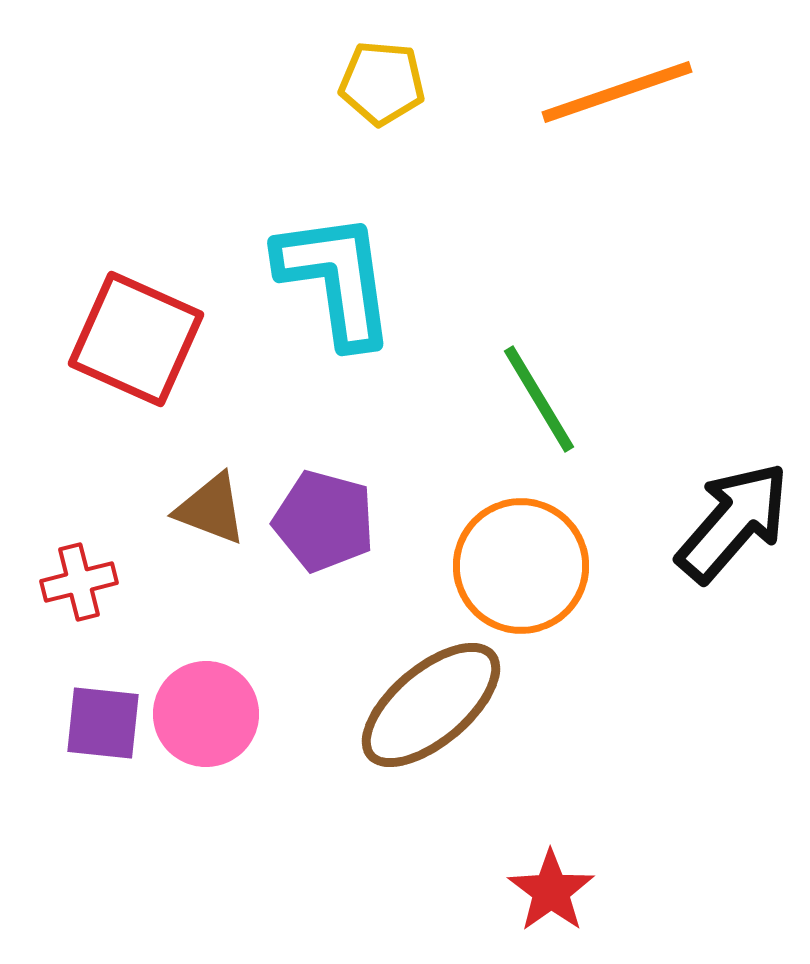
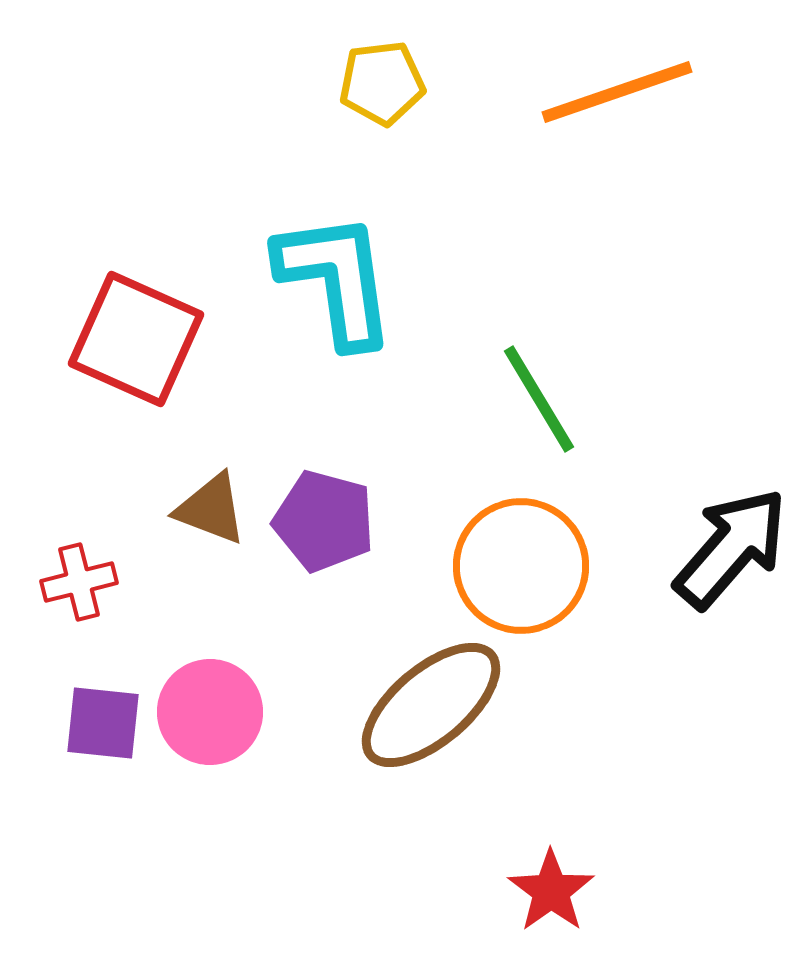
yellow pentagon: rotated 12 degrees counterclockwise
black arrow: moved 2 px left, 26 px down
pink circle: moved 4 px right, 2 px up
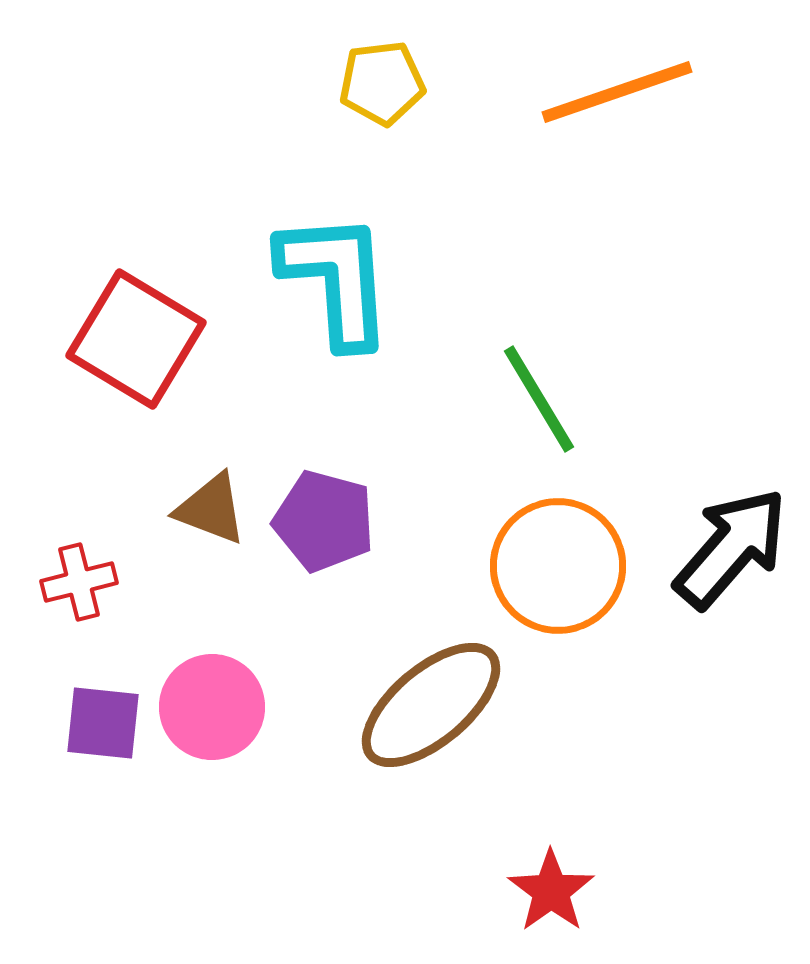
cyan L-shape: rotated 4 degrees clockwise
red square: rotated 7 degrees clockwise
orange circle: moved 37 px right
pink circle: moved 2 px right, 5 px up
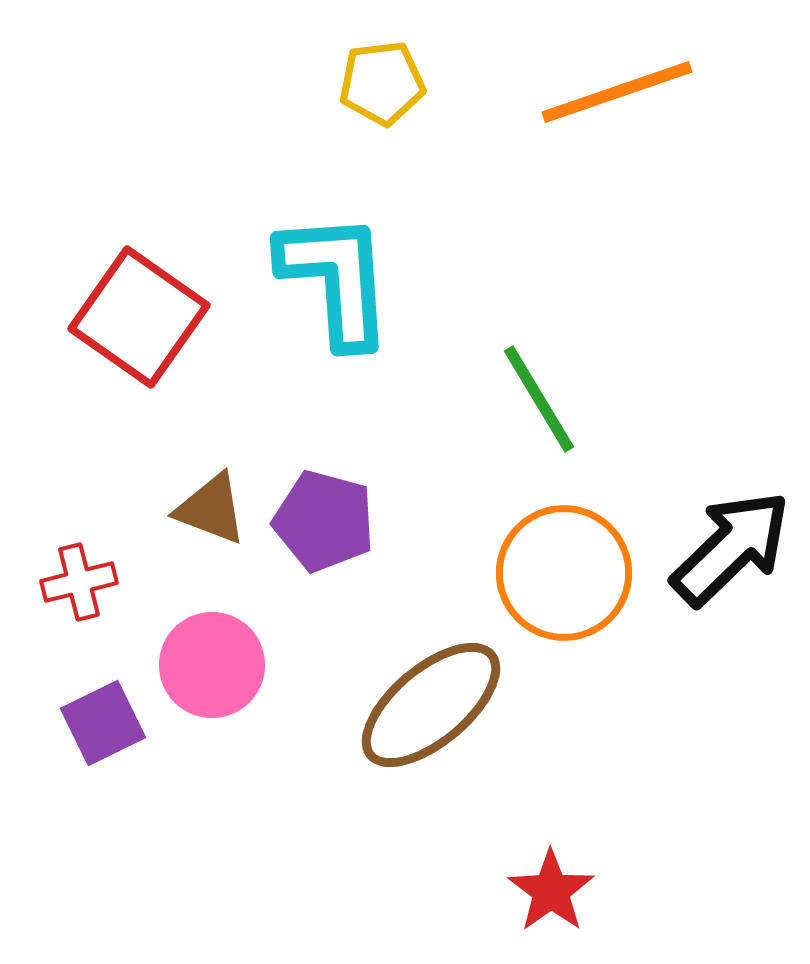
red square: moved 3 px right, 22 px up; rotated 4 degrees clockwise
black arrow: rotated 5 degrees clockwise
orange circle: moved 6 px right, 7 px down
pink circle: moved 42 px up
purple square: rotated 32 degrees counterclockwise
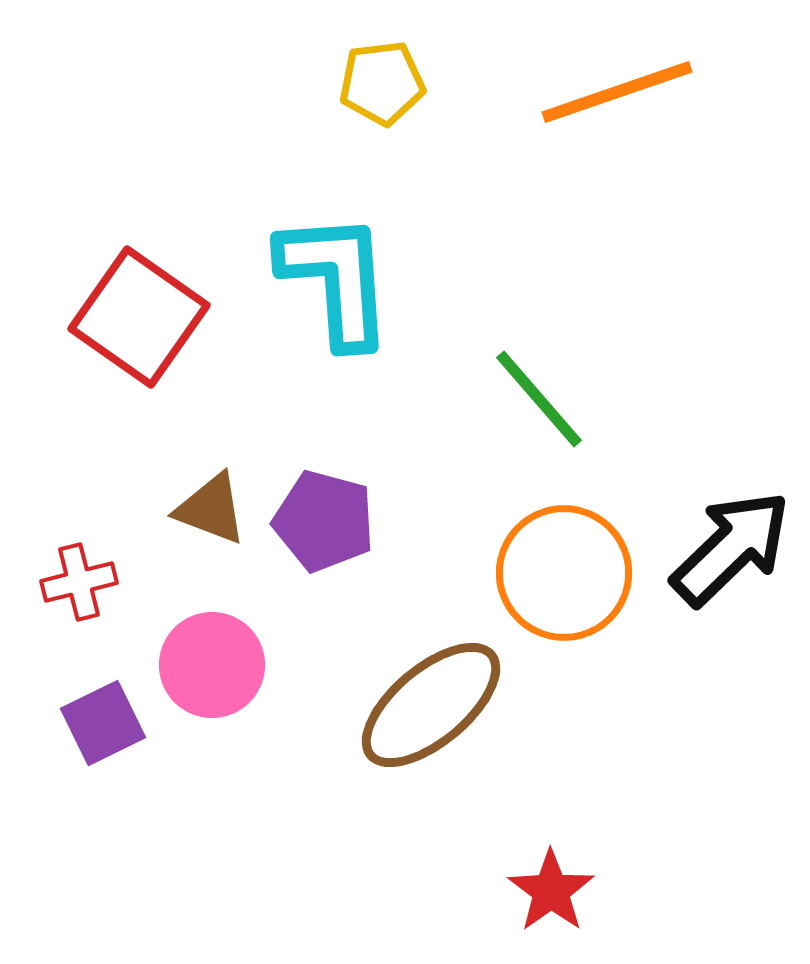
green line: rotated 10 degrees counterclockwise
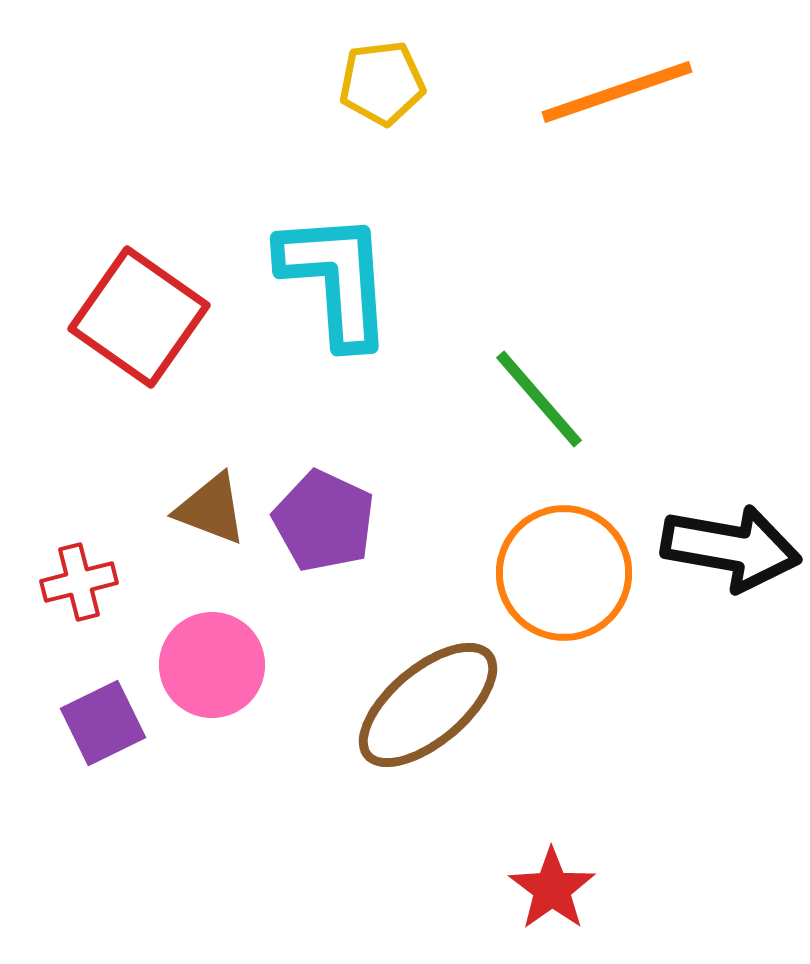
purple pentagon: rotated 10 degrees clockwise
black arrow: rotated 54 degrees clockwise
brown ellipse: moved 3 px left
red star: moved 1 px right, 2 px up
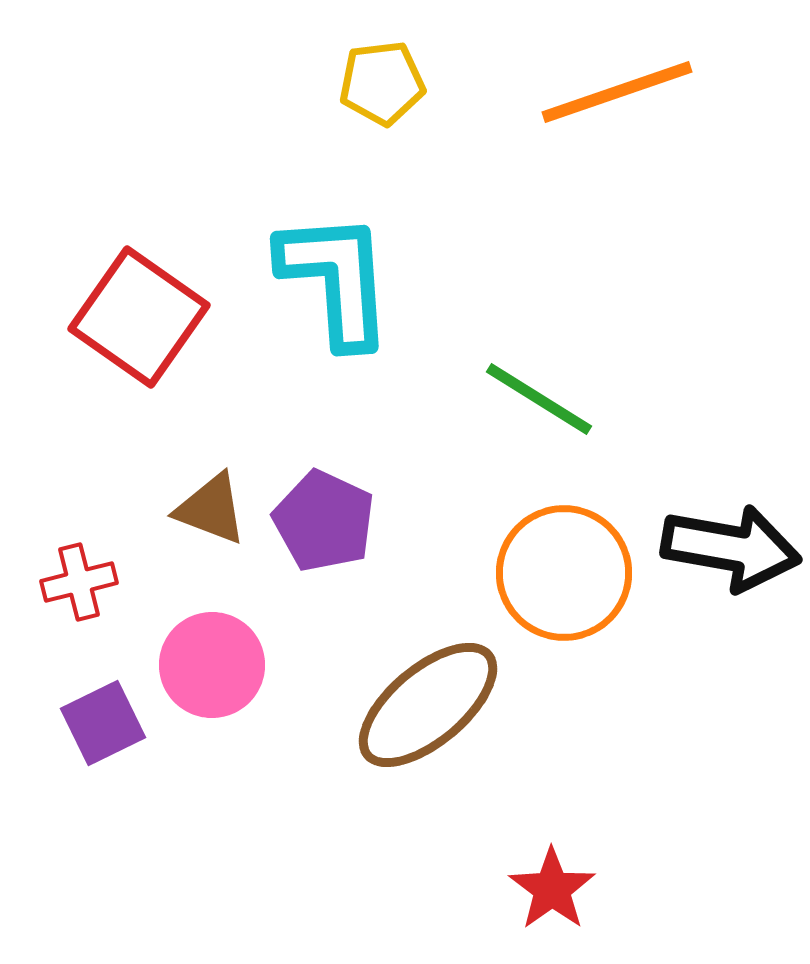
green line: rotated 17 degrees counterclockwise
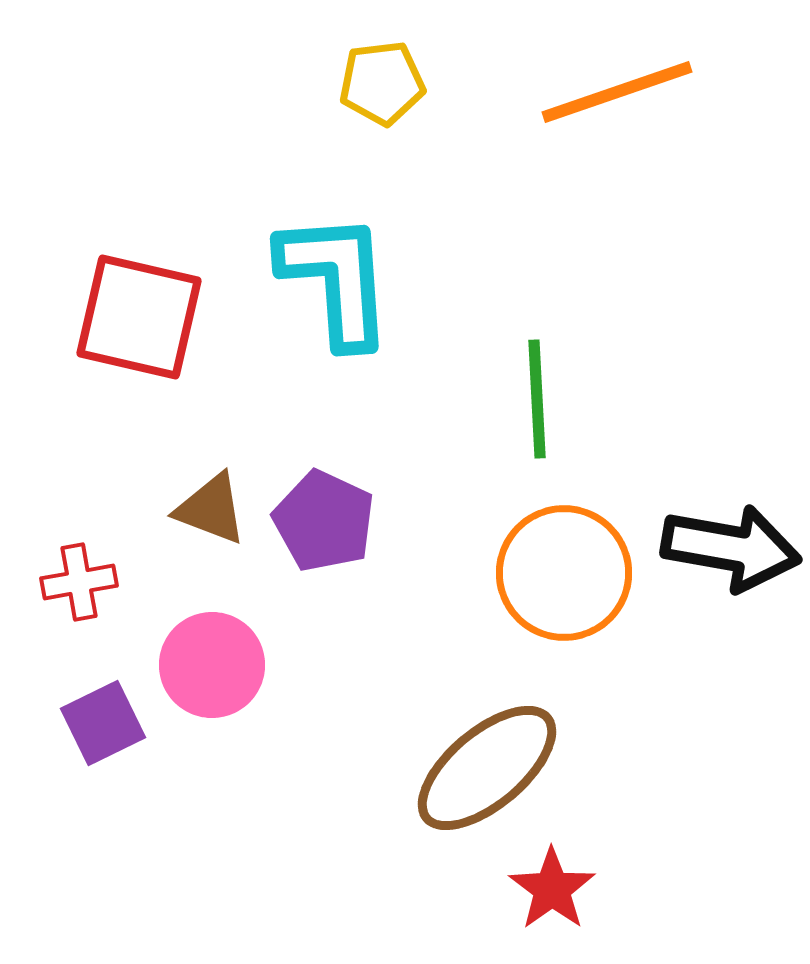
red square: rotated 22 degrees counterclockwise
green line: moved 2 px left; rotated 55 degrees clockwise
red cross: rotated 4 degrees clockwise
brown ellipse: moved 59 px right, 63 px down
